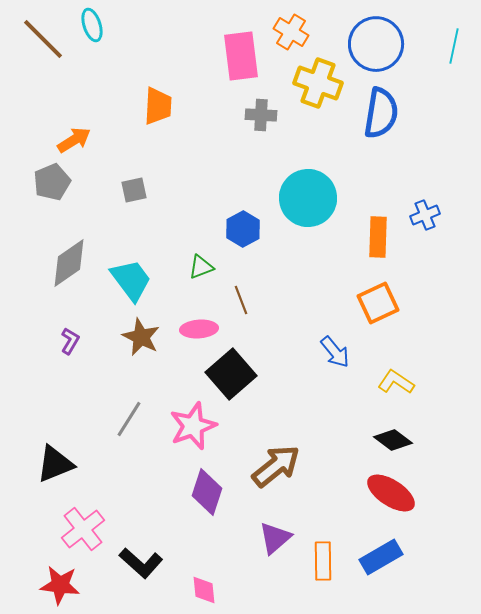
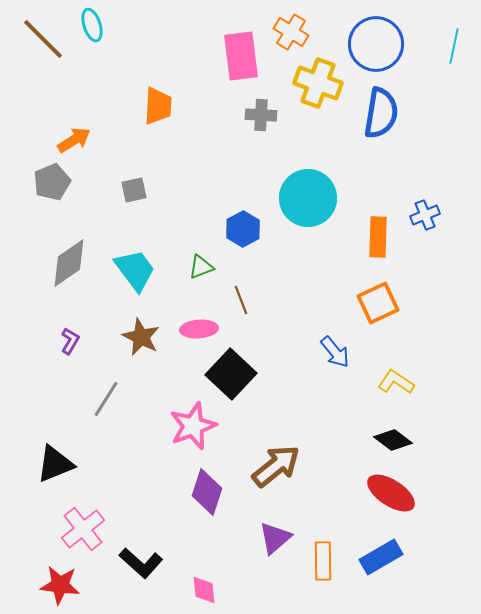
cyan trapezoid at (131, 280): moved 4 px right, 10 px up
black square at (231, 374): rotated 6 degrees counterclockwise
gray line at (129, 419): moved 23 px left, 20 px up
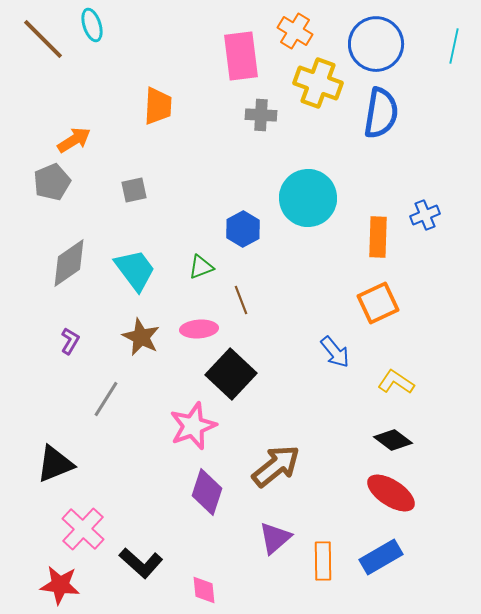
orange cross at (291, 32): moved 4 px right, 1 px up
pink cross at (83, 529): rotated 9 degrees counterclockwise
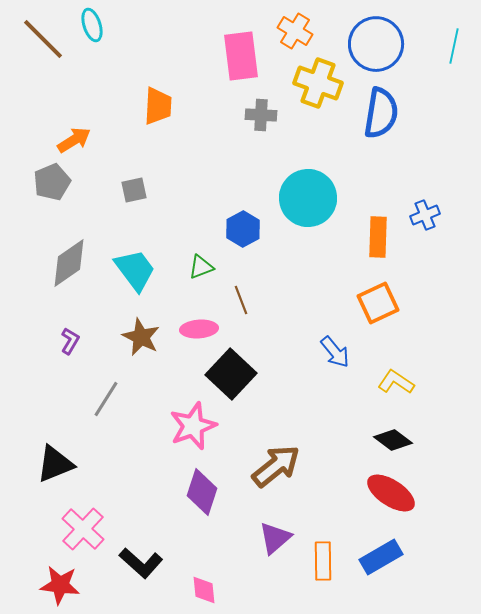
purple diamond at (207, 492): moved 5 px left
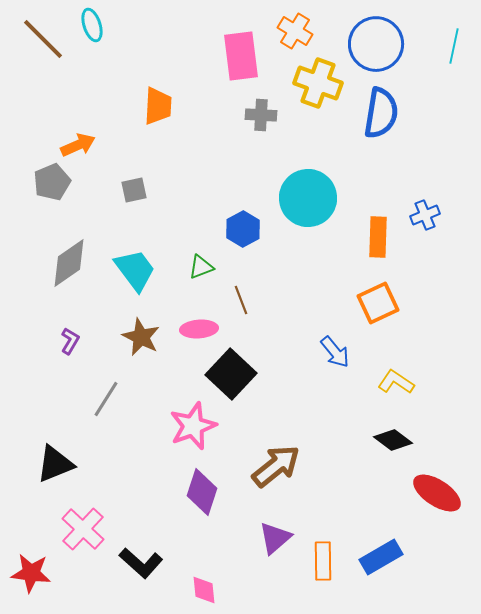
orange arrow at (74, 140): moved 4 px right, 5 px down; rotated 8 degrees clockwise
red ellipse at (391, 493): moved 46 px right
red star at (60, 585): moved 29 px left, 12 px up
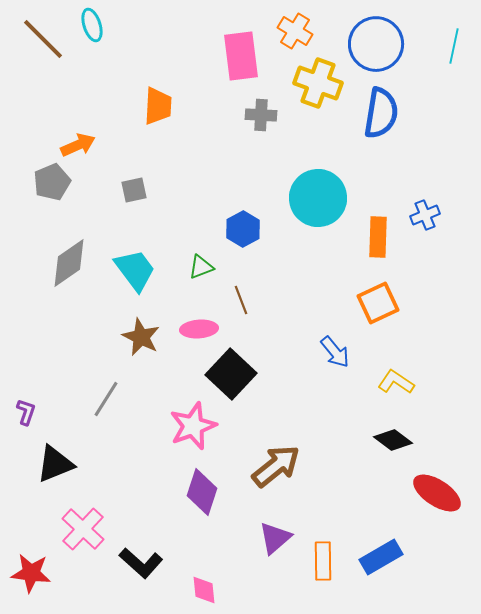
cyan circle at (308, 198): moved 10 px right
purple L-shape at (70, 341): moved 44 px left, 71 px down; rotated 12 degrees counterclockwise
